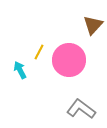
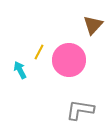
gray L-shape: moved 1 px left, 1 px down; rotated 28 degrees counterclockwise
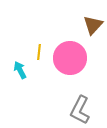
yellow line: rotated 21 degrees counterclockwise
pink circle: moved 1 px right, 2 px up
gray L-shape: rotated 72 degrees counterclockwise
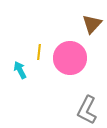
brown triangle: moved 1 px left, 1 px up
gray L-shape: moved 7 px right
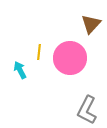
brown triangle: moved 1 px left
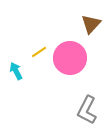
yellow line: rotated 49 degrees clockwise
cyan arrow: moved 4 px left, 1 px down
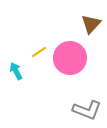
gray L-shape: rotated 96 degrees counterclockwise
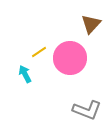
cyan arrow: moved 9 px right, 3 px down
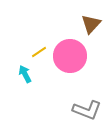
pink circle: moved 2 px up
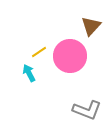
brown triangle: moved 2 px down
cyan arrow: moved 4 px right, 1 px up
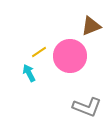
brown triangle: rotated 25 degrees clockwise
gray L-shape: moved 3 px up
